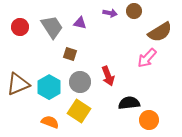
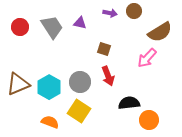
brown square: moved 34 px right, 5 px up
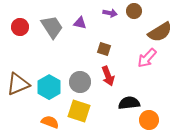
yellow square: rotated 15 degrees counterclockwise
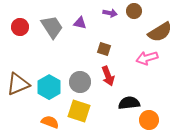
pink arrow: rotated 30 degrees clockwise
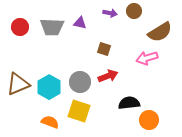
gray trapezoid: rotated 125 degrees clockwise
red arrow: rotated 90 degrees counterclockwise
